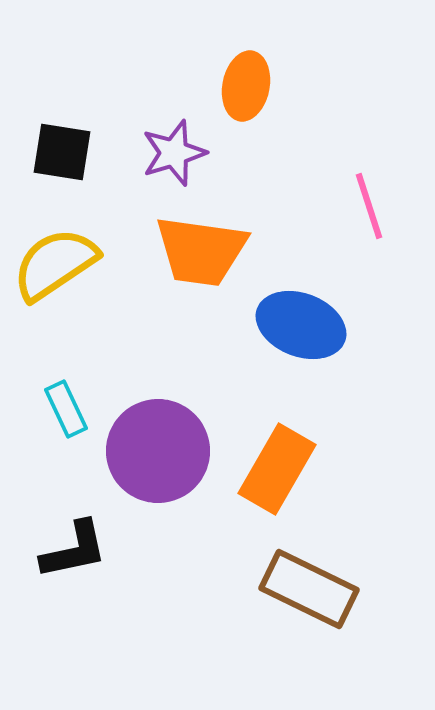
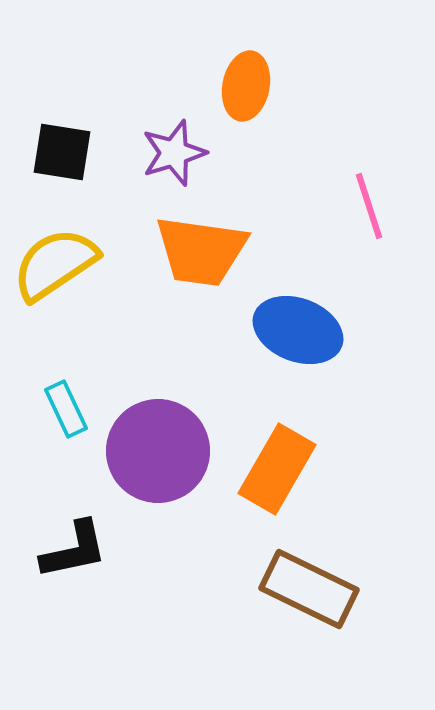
blue ellipse: moved 3 px left, 5 px down
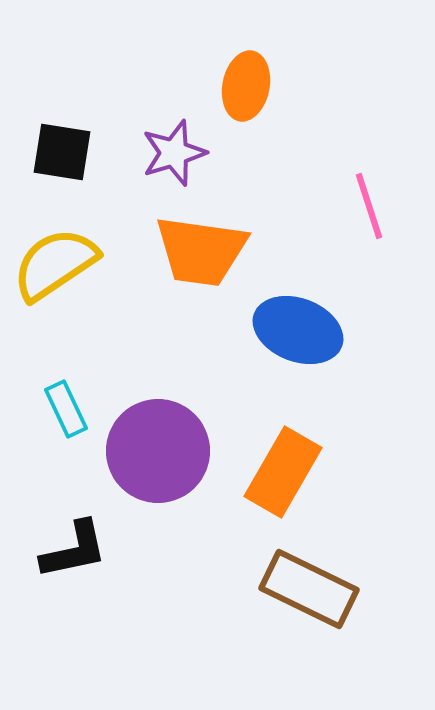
orange rectangle: moved 6 px right, 3 px down
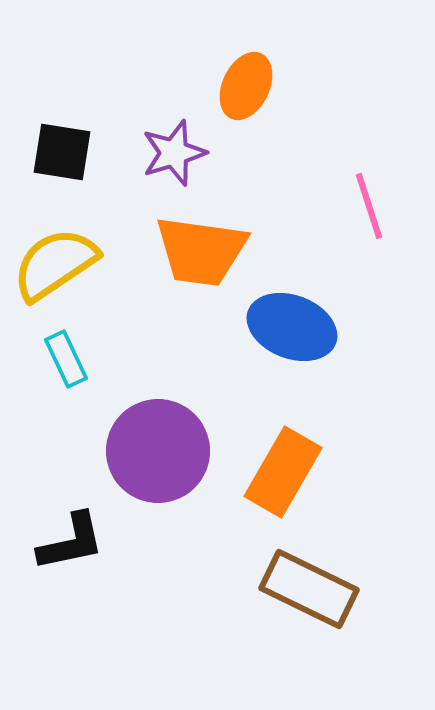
orange ellipse: rotated 14 degrees clockwise
blue ellipse: moved 6 px left, 3 px up
cyan rectangle: moved 50 px up
black L-shape: moved 3 px left, 8 px up
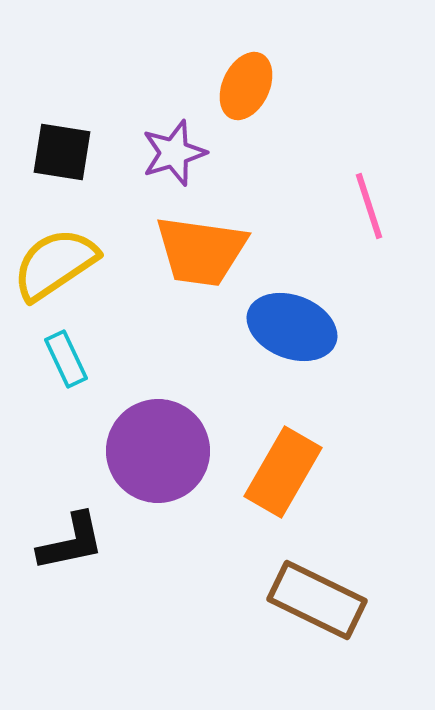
brown rectangle: moved 8 px right, 11 px down
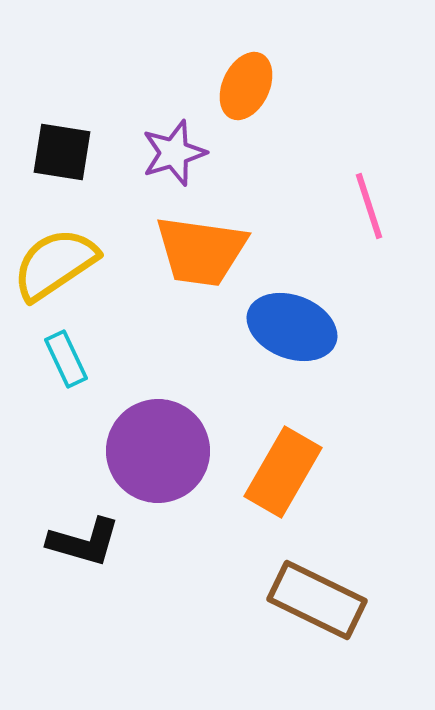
black L-shape: moved 13 px right; rotated 28 degrees clockwise
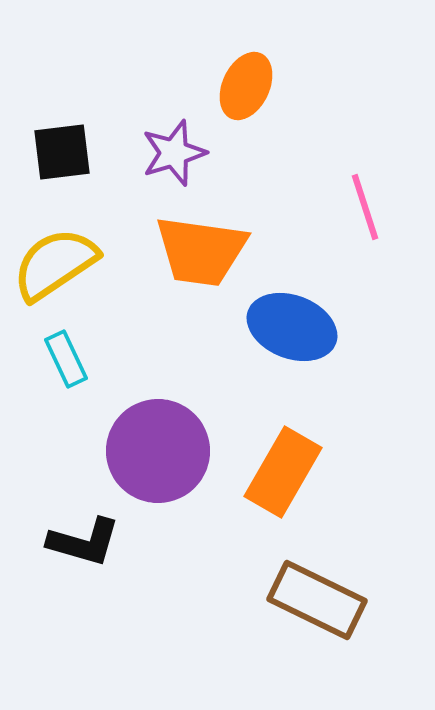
black square: rotated 16 degrees counterclockwise
pink line: moved 4 px left, 1 px down
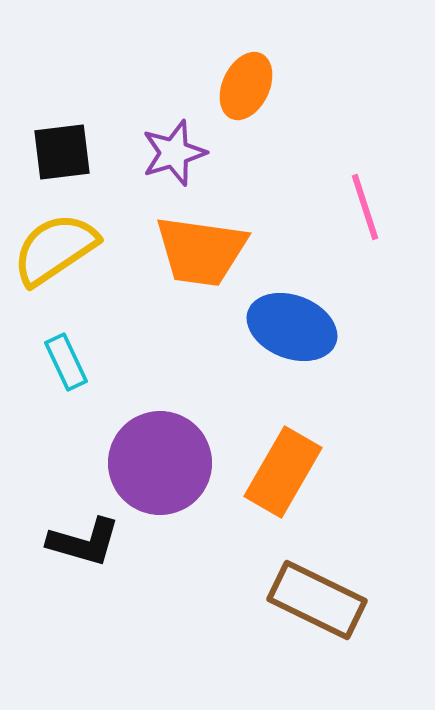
yellow semicircle: moved 15 px up
cyan rectangle: moved 3 px down
purple circle: moved 2 px right, 12 px down
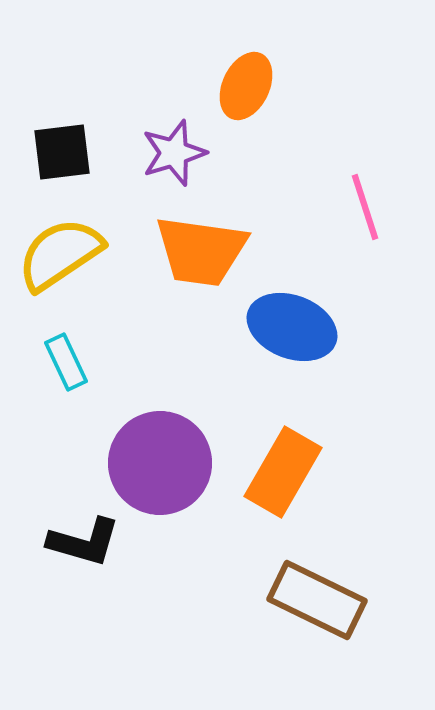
yellow semicircle: moved 5 px right, 5 px down
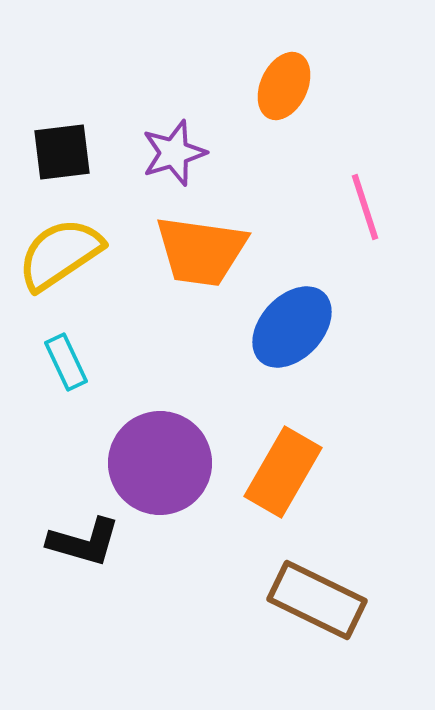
orange ellipse: moved 38 px right
blue ellipse: rotated 68 degrees counterclockwise
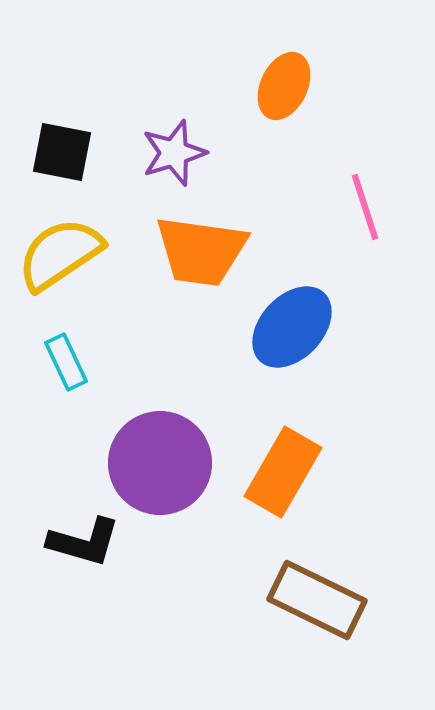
black square: rotated 18 degrees clockwise
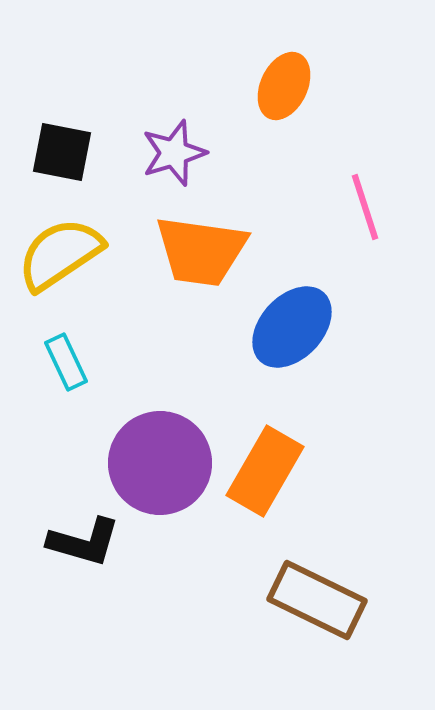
orange rectangle: moved 18 px left, 1 px up
